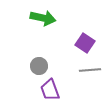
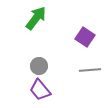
green arrow: moved 7 px left; rotated 65 degrees counterclockwise
purple square: moved 6 px up
purple trapezoid: moved 10 px left; rotated 20 degrees counterclockwise
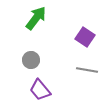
gray circle: moved 8 px left, 6 px up
gray line: moved 3 px left; rotated 15 degrees clockwise
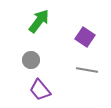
green arrow: moved 3 px right, 3 px down
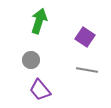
green arrow: rotated 20 degrees counterclockwise
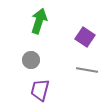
purple trapezoid: rotated 55 degrees clockwise
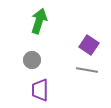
purple square: moved 4 px right, 8 px down
gray circle: moved 1 px right
purple trapezoid: rotated 15 degrees counterclockwise
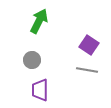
green arrow: rotated 10 degrees clockwise
